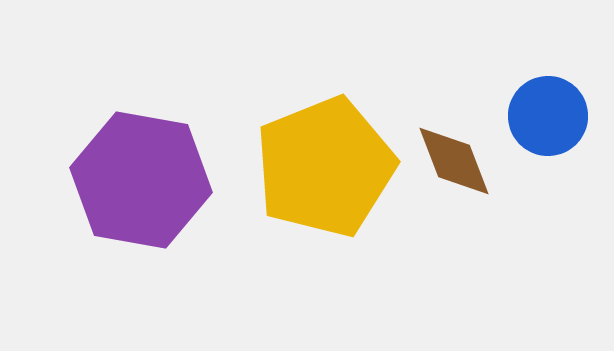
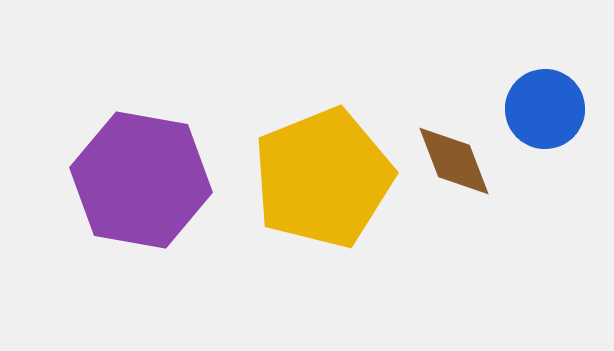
blue circle: moved 3 px left, 7 px up
yellow pentagon: moved 2 px left, 11 px down
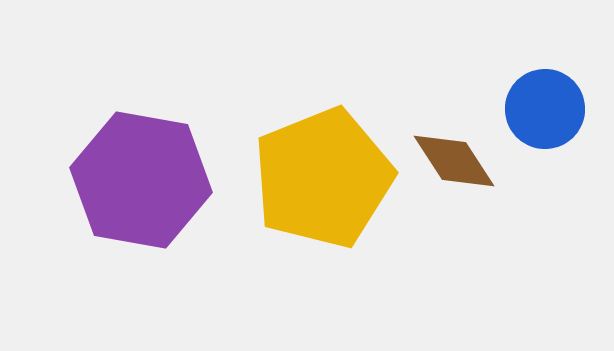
brown diamond: rotated 12 degrees counterclockwise
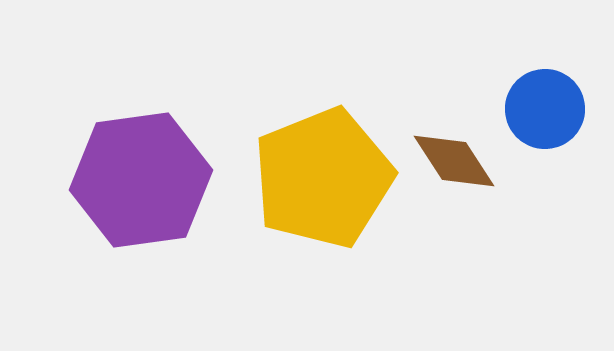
purple hexagon: rotated 18 degrees counterclockwise
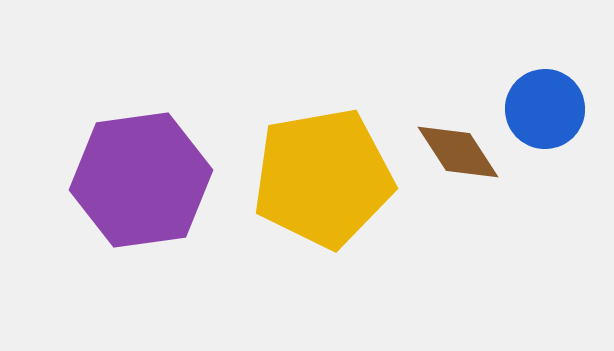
brown diamond: moved 4 px right, 9 px up
yellow pentagon: rotated 12 degrees clockwise
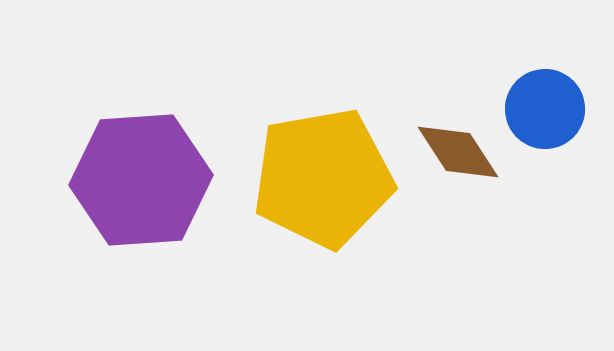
purple hexagon: rotated 4 degrees clockwise
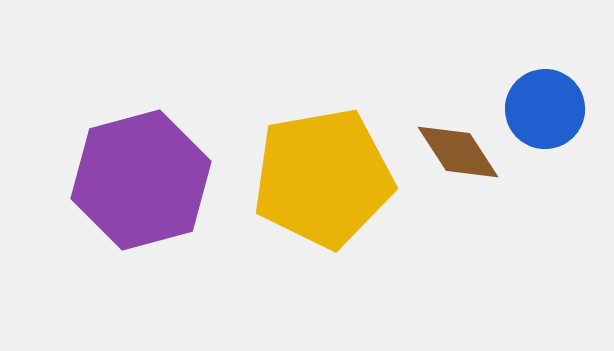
purple hexagon: rotated 11 degrees counterclockwise
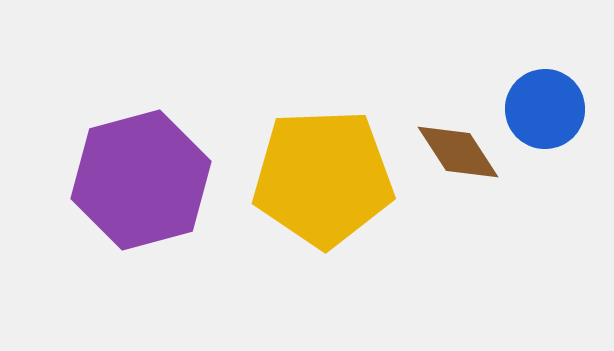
yellow pentagon: rotated 8 degrees clockwise
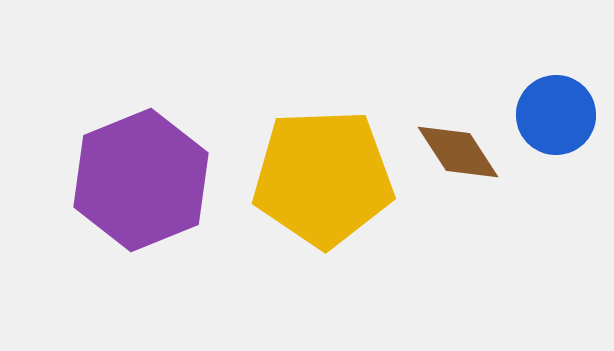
blue circle: moved 11 px right, 6 px down
purple hexagon: rotated 7 degrees counterclockwise
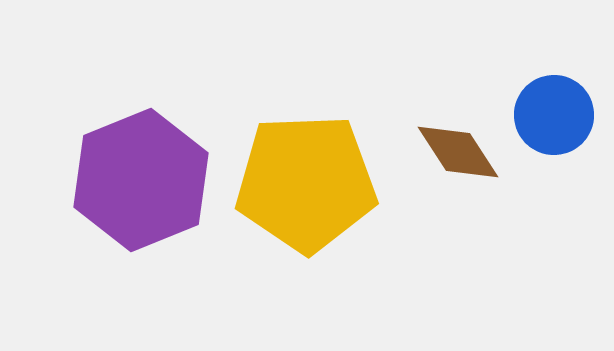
blue circle: moved 2 px left
yellow pentagon: moved 17 px left, 5 px down
